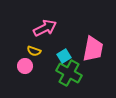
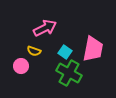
cyan square: moved 1 px right, 4 px up; rotated 24 degrees counterclockwise
pink circle: moved 4 px left
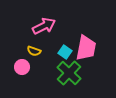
pink arrow: moved 1 px left, 2 px up
pink trapezoid: moved 7 px left, 1 px up
pink circle: moved 1 px right, 1 px down
green cross: rotated 15 degrees clockwise
